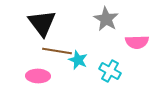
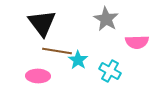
cyan star: rotated 12 degrees clockwise
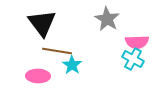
gray star: moved 1 px right
cyan star: moved 6 px left, 5 px down
cyan cross: moved 23 px right, 12 px up
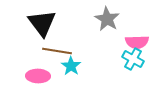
cyan star: moved 1 px left, 1 px down
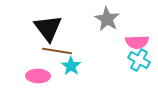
black triangle: moved 6 px right, 5 px down
cyan cross: moved 6 px right, 1 px down
